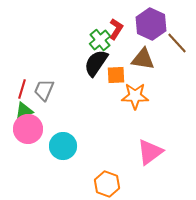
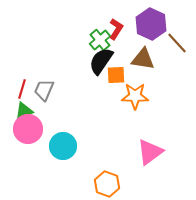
black semicircle: moved 5 px right, 2 px up
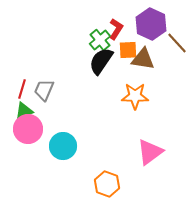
orange square: moved 12 px right, 25 px up
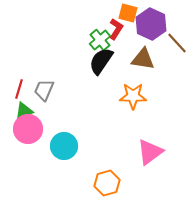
orange square: moved 37 px up; rotated 18 degrees clockwise
red line: moved 3 px left
orange star: moved 2 px left
cyan circle: moved 1 px right
orange hexagon: moved 1 px up; rotated 25 degrees clockwise
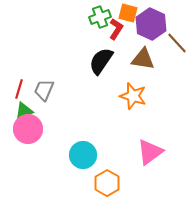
green cross: moved 23 px up; rotated 20 degrees clockwise
orange star: rotated 16 degrees clockwise
cyan circle: moved 19 px right, 9 px down
orange hexagon: rotated 15 degrees counterclockwise
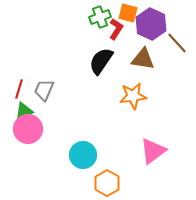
orange star: rotated 24 degrees counterclockwise
pink triangle: moved 3 px right, 1 px up
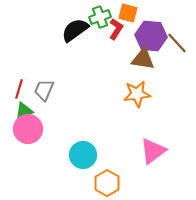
purple hexagon: moved 12 px down; rotated 20 degrees counterclockwise
black semicircle: moved 26 px left, 31 px up; rotated 20 degrees clockwise
orange star: moved 4 px right, 2 px up
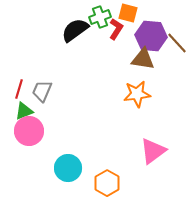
gray trapezoid: moved 2 px left, 1 px down
pink circle: moved 1 px right, 2 px down
cyan circle: moved 15 px left, 13 px down
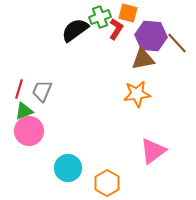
brown triangle: rotated 20 degrees counterclockwise
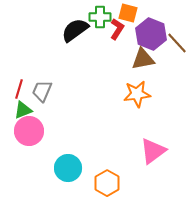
green cross: rotated 20 degrees clockwise
red L-shape: moved 1 px right
purple hexagon: moved 2 px up; rotated 16 degrees clockwise
green triangle: moved 1 px left, 1 px up
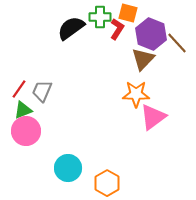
black semicircle: moved 4 px left, 2 px up
brown triangle: rotated 35 degrees counterclockwise
red line: rotated 18 degrees clockwise
orange star: moved 1 px left; rotated 8 degrees clockwise
pink circle: moved 3 px left
pink triangle: moved 34 px up
